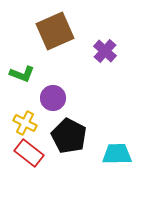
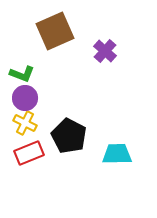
purple circle: moved 28 px left
red rectangle: rotated 60 degrees counterclockwise
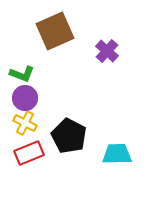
purple cross: moved 2 px right
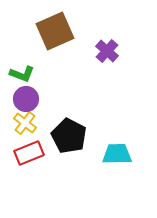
purple circle: moved 1 px right, 1 px down
yellow cross: rotated 10 degrees clockwise
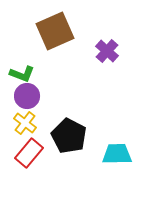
purple circle: moved 1 px right, 3 px up
red rectangle: rotated 28 degrees counterclockwise
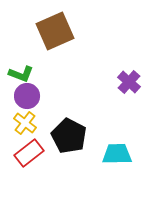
purple cross: moved 22 px right, 31 px down
green L-shape: moved 1 px left
red rectangle: rotated 12 degrees clockwise
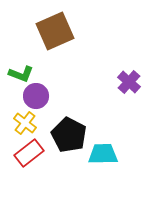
purple circle: moved 9 px right
black pentagon: moved 1 px up
cyan trapezoid: moved 14 px left
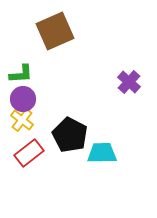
green L-shape: rotated 25 degrees counterclockwise
purple circle: moved 13 px left, 3 px down
yellow cross: moved 3 px left, 3 px up
black pentagon: moved 1 px right
cyan trapezoid: moved 1 px left, 1 px up
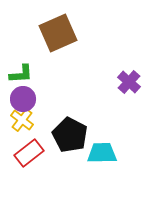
brown square: moved 3 px right, 2 px down
